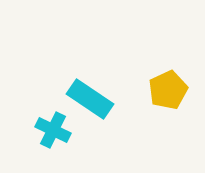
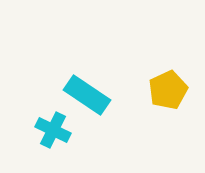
cyan rectangle: moved 3 px left, 4 px up
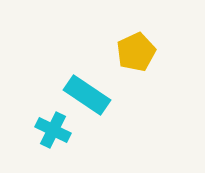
yellow pentagon: moved 32 px left, 38 px up
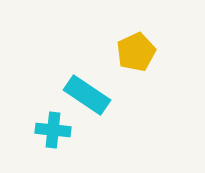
cyan cross: rotated 20 degrees counterclockwise
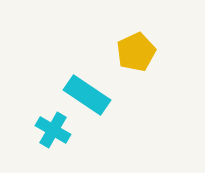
cyan cross: rotated 24 degrees clockwise
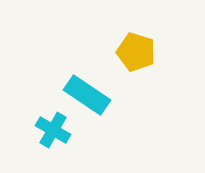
yellow pentagon: rotated 30 degrees counterclockwise
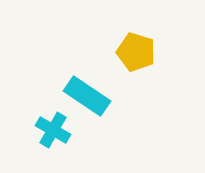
cyan rectangle: moved 1 px down
